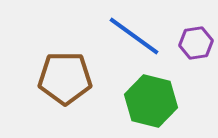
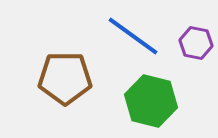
blue line: moved 1 px left
purple hexagon: rotated 20 degrees clockwise
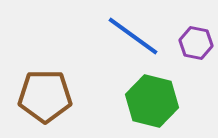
brown pentagon: moved 20 px left, 18 px down
green hexagon: moved 1 px right
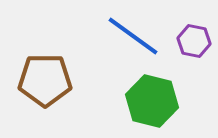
purple hexagon: moved 2 px left, 2 px up
brown pentagon: moved 16 px up
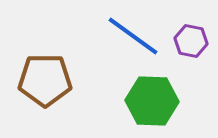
purple hexagon: moved 3 px left
green hexagon: rotated 12 degrees counterclockwise
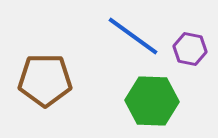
purple hexagon: moved 1 px left, 8 px down
